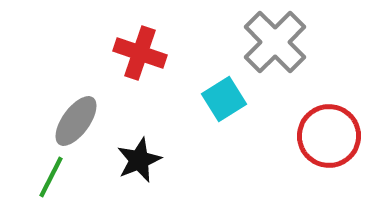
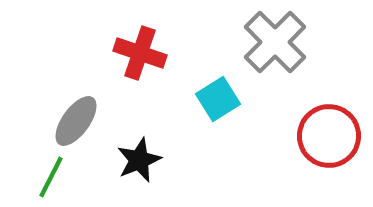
cyan square: moved 6 px left
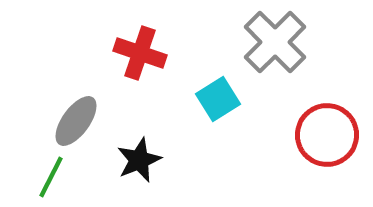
red circle: moved 2 px left, 1 px up
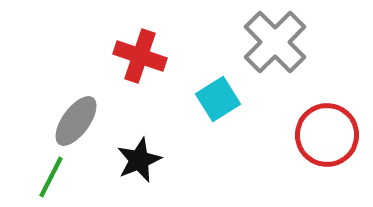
red cross: moved 3 px down
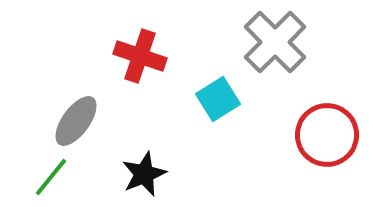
black star: moved 5 px right, 14 px down
green line: rotated 12 degrees clockwise
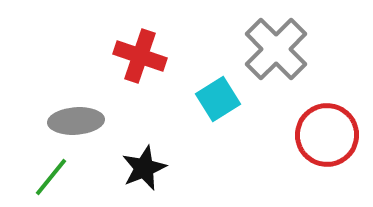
gray cross: moved 1 px right, 7 px down
gray ellipse: rotated 50 degrees clockwise
black star: moved 6 px up
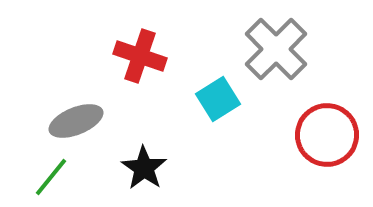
gray ellipse: rotated 18 degrees counterclockwise
black star: rotated 15 degrees counterclockwise
